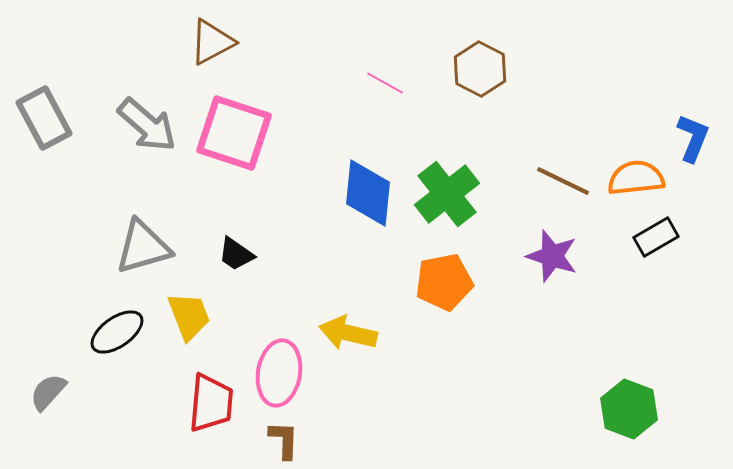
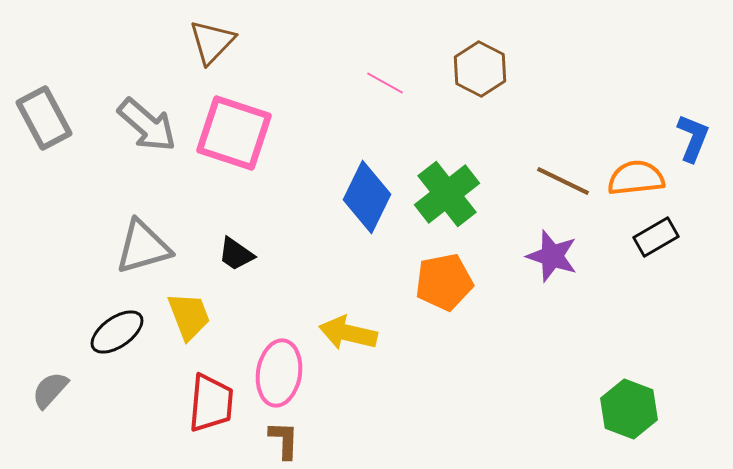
brown triangle: rotated 18 degrees counterclockwise
blue diamond: moved 1 px left, 4 px down; rotated 20 degrees clockwise
gray semicircle: moved 2 px right, 2 px up
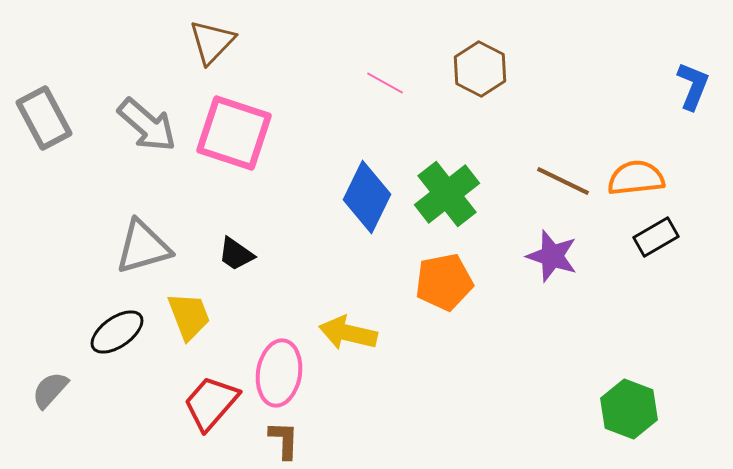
blue L-shape: moved 52 px up
red trapezoid: rotated 144 degrees counterclockwise
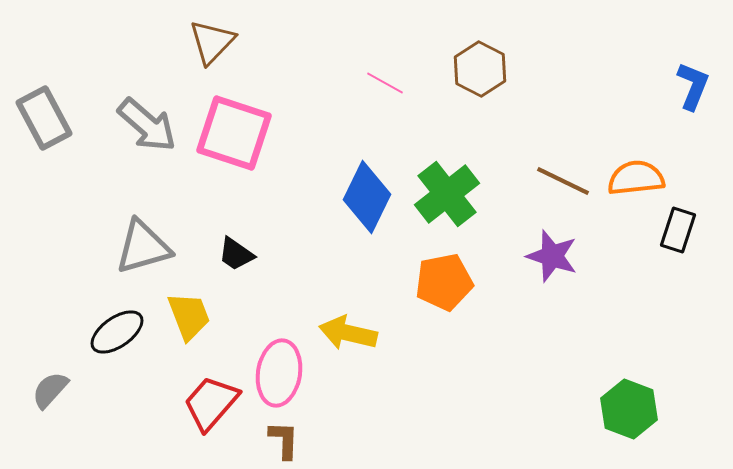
black rectangle: moved 22 px right, 7 px up; rotated 42 degrees counterclockwise
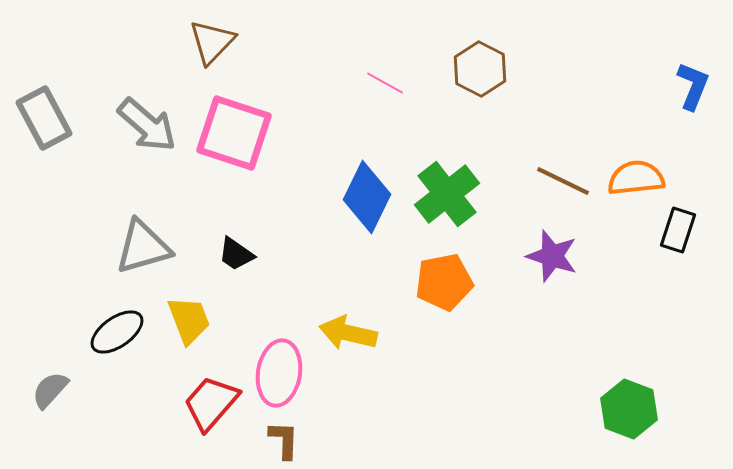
yellow trapezoid: moved 4 px down
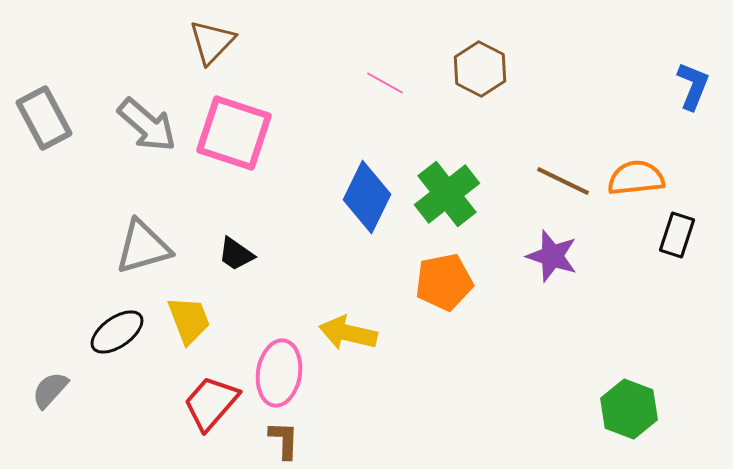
black rectangle: moved 1 px left, 5 px down
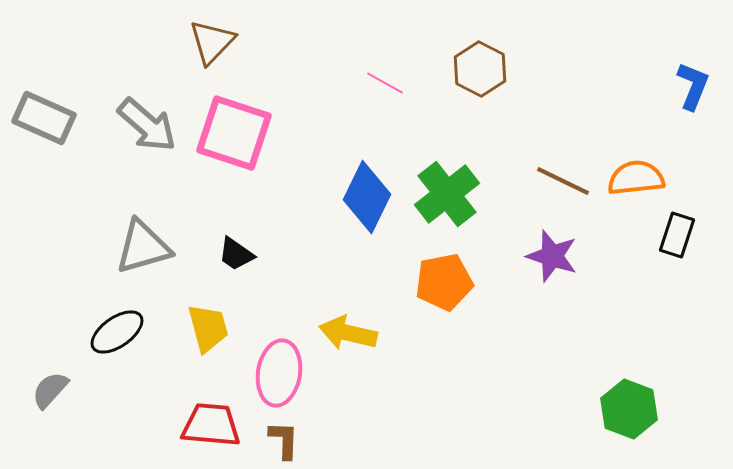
gray rectangle: rotated 38 degrees counterclockwise
yellow trapezoid: moved 19 px right, 8 px down; rotated 6 degrees clockwise
red trapezoid: moved 22 px down; rotated 54 degrees clockwise
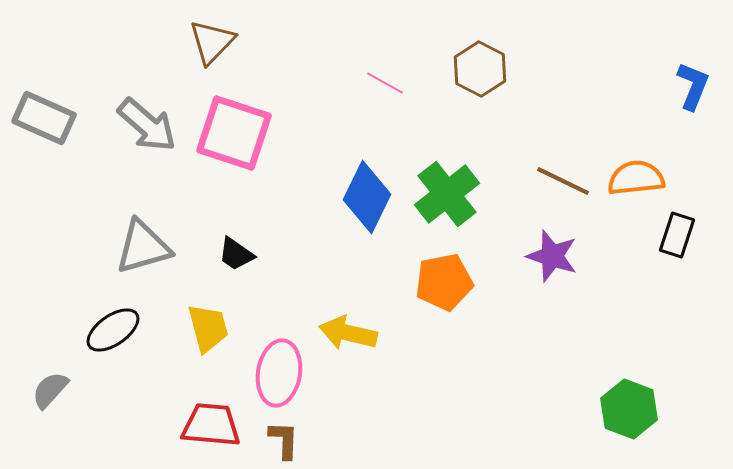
black ellipse: moved 4 px left, 2 px up
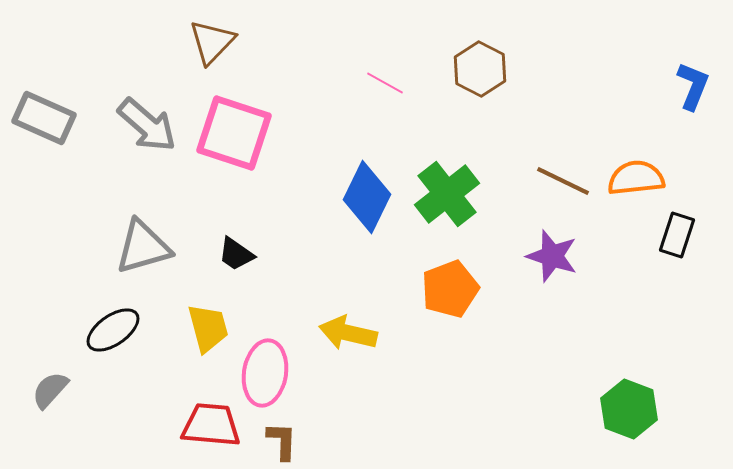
orange pentagon: moved 6 px right, 7 px down; rotated 10 degrees counterclockwise
pink ellipse: moved 14 px left
brown L-shape: moved 2 px left, 1 px down
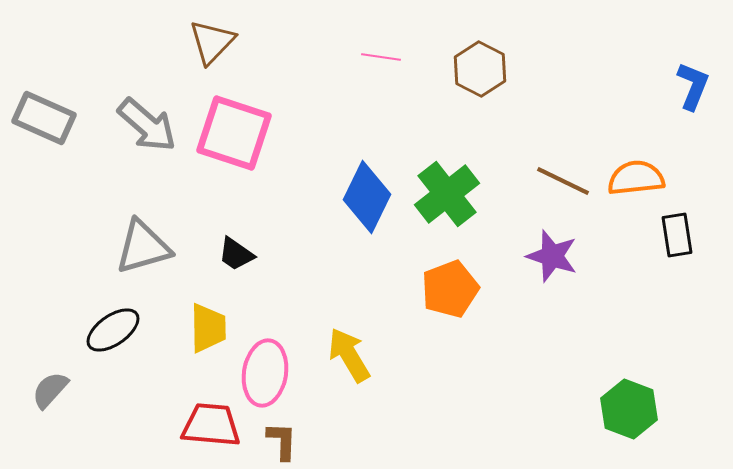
pink line: moved 4 px left, 26 px up; rotated 21 degrees counterclockwise
black rectangle: rotated 27 degrees counterclockwise
yellow trapezoid: rotated 14 degrees clockwise
yellow arrow: moved 1 px right, 22 px down; rotated 46 degrees clockwise
